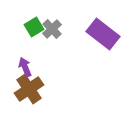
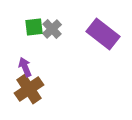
green square: rotated 24 degrees clockwise
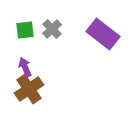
green square: moved 9 px left, 3 px down
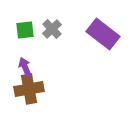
brown cross: rotated 24 degrees clockwise
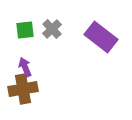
purple rectangle: moved 2 px left, 3 px down
brown cross: moved 6 px left
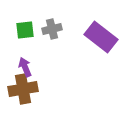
gray cross: rotated 30 degrees clockwise
